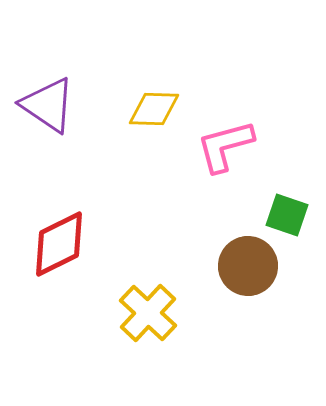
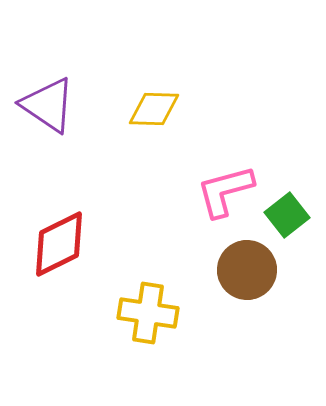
pink L-shape: moved 45 px down
green square: rotated 33 degrees clockwise
brown circle: moved 1 px left, 4 px down
yellow cross: rotated 34 degrees counterclockwise
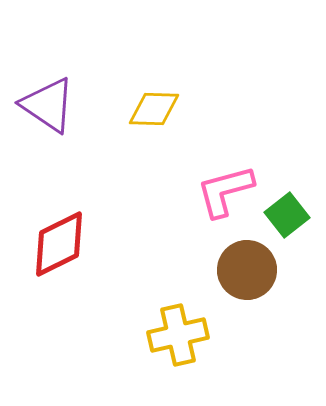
yellow cross: moved 30 px right, 22 px down; rotated 22 degrees counterclockwise
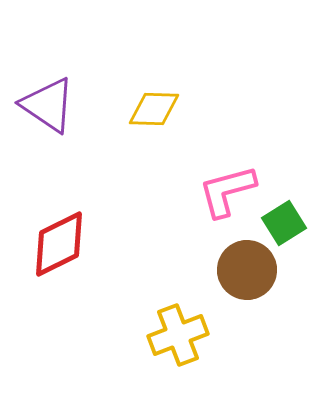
pink L-shape: moved 2 px right
green square: moved 3 px left, 8 px down; rotated 6 degrees clockwise
yellow cross: rotated 8 degrees counterclockwise
